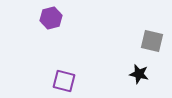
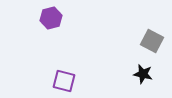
gray square: rotated 15 degrees clockwise
black star: moved 4 px right
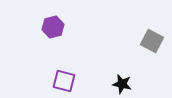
purple hexagon: moved 2 px right, 9 px down
black star: moved 21 px left, 10 px down
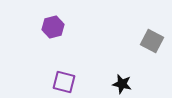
purple square: moved 1 px down
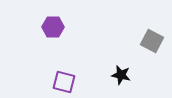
purple hexagon: rotated 15 degrees clockwise
black star: moved 1 px left, 9 px up
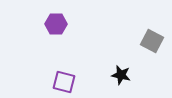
purple hexagon: moved 3 px right, 3 px up
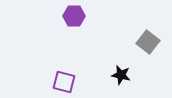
purple hexagon: moved 18 px right, 8 px up
gray square: moved 4 px left, 1 px down; rotated 10 degrees clockwise
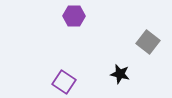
black star: moved 1 px left, 1 px up
purple square: rotated 20 degrees clockwise
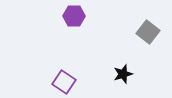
gray square: moved 10 px up
black star: moved 3 px right; rotated 30 degrees counterclockwise
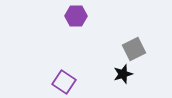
purple hexagon: moved 2 px right
gray square: moved 14 px left, 17 px down; rotated 25 degrees clockwise
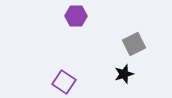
gray square: moved 5 px up
black star: moved 1 px right
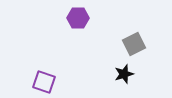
purple hexagon: moved 2 px right, 2 px down
purple square: moved 20 px left; rotated 15 degrees counterclockwise
